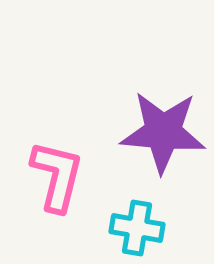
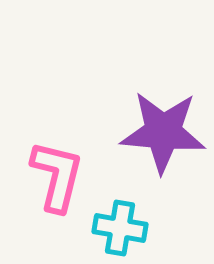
cyan cross: moved 17 px left
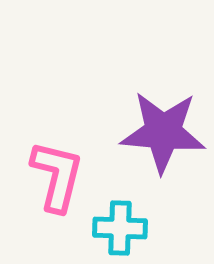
cyan cross: rotated 8 degrees counterclockwise
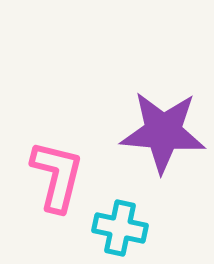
cyan cross: rotated 10 degrees clockwise
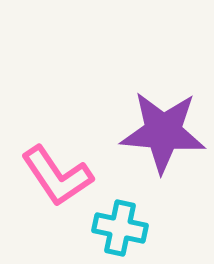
pink L-shape: rotated 132 degrees clockwise
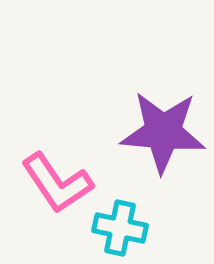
pink L-shape: moved 7 px down
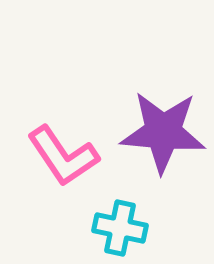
pink L-shape: moved 6 px right, 27 px up
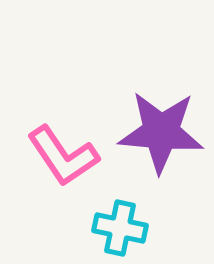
purple star: moved 2 px left
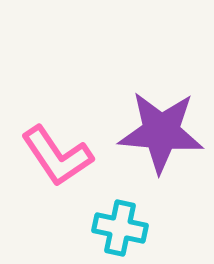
pink L-shape: moved 6 px left
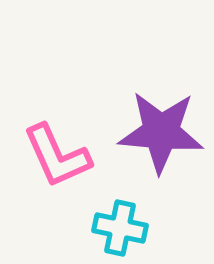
pink L-shape: rotated 10 degrees clockwise
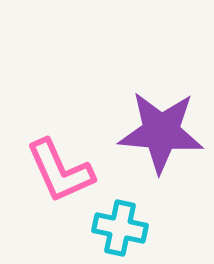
pink L-shape: moved 3 px right, 15 px down
